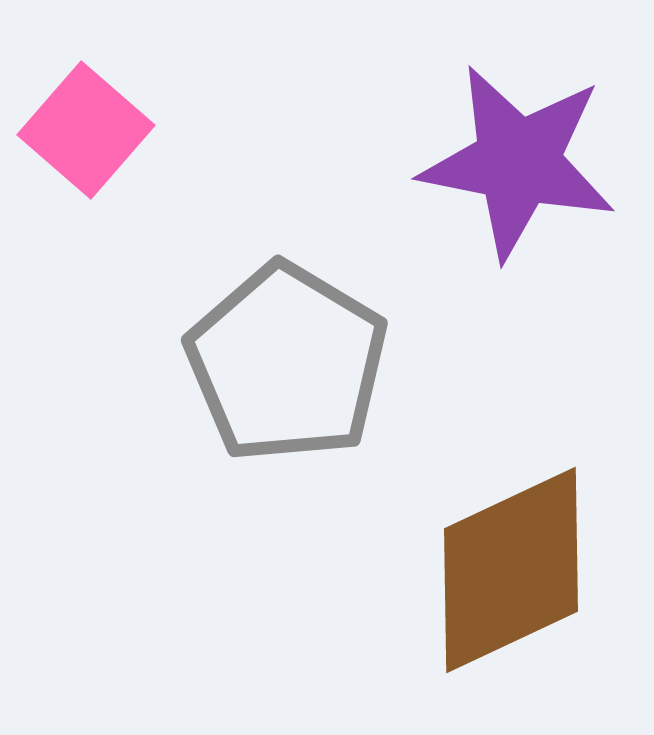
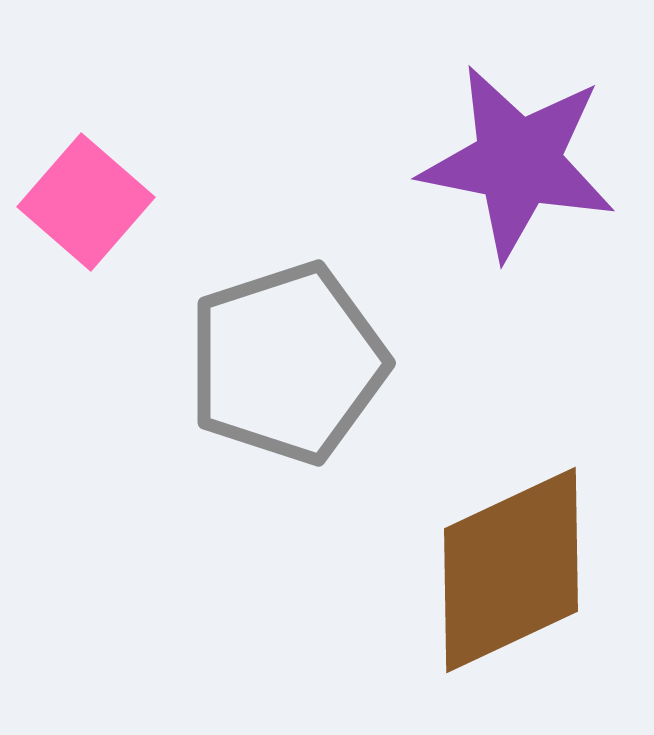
pink square: moved 72 px down
gray pentagon: rotated 23 degrees clockwise
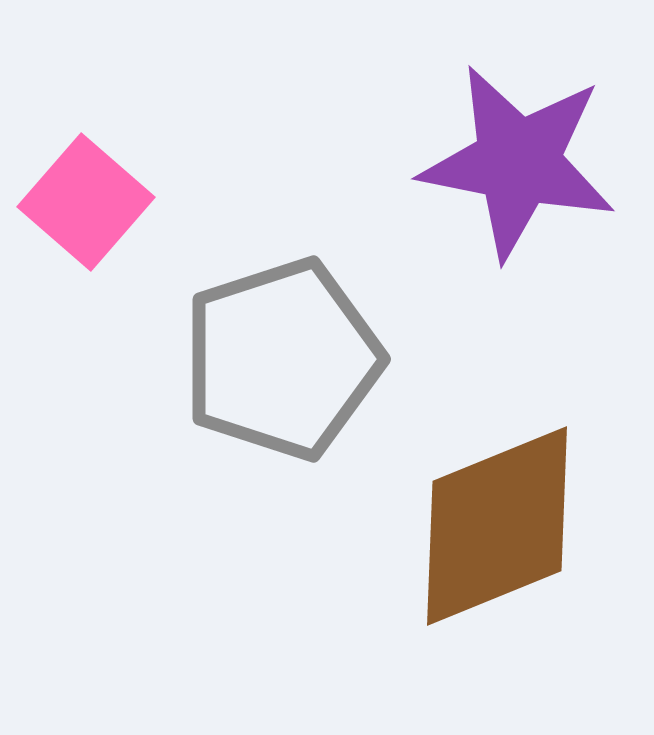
gray pentagon: moved 5 px left, 4 px up
brown diamond: moved 14 px left, 44 px up; rotated 3 degrees clockwise
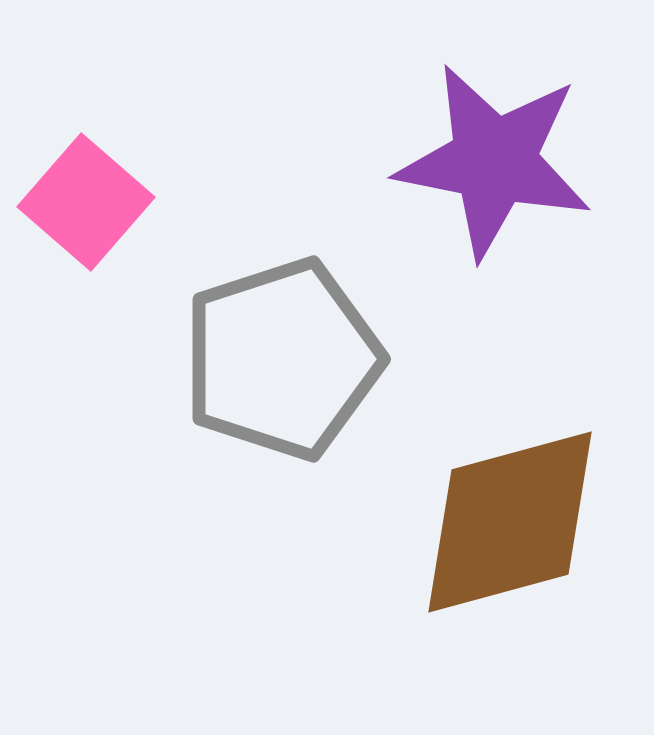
purple star: moved 24 px left, 1 px up
brown diamond: moved 13 px right, 4 px up; rotated 7 degrees clockwise
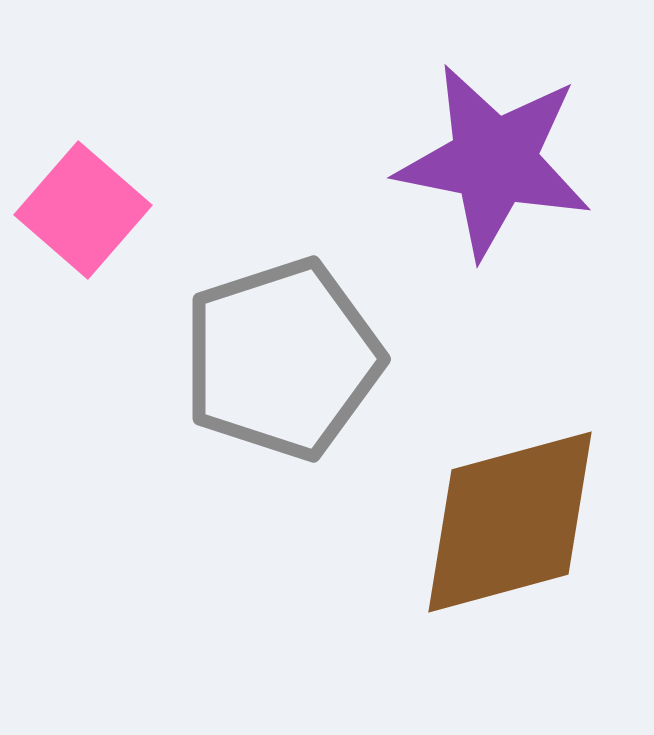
pink square: moved 3 px left, 8 px down
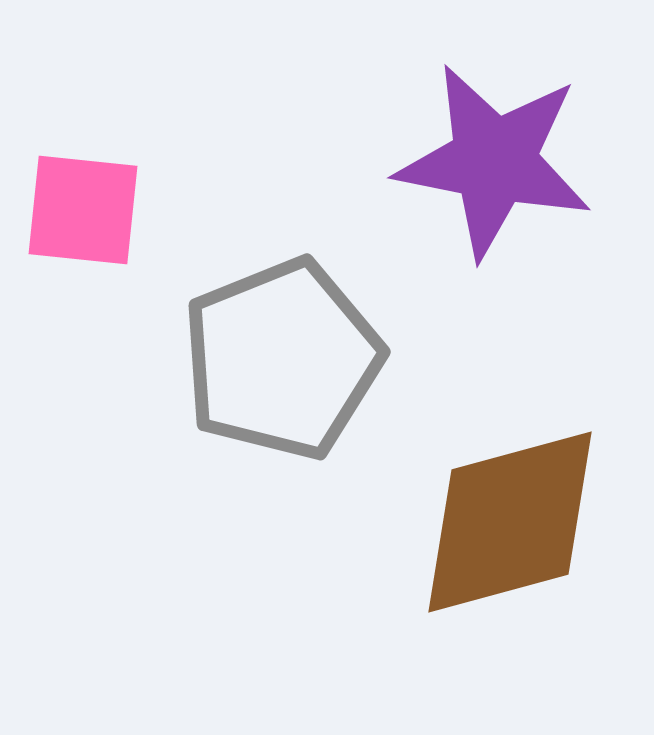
pink square: rotated 35 degrees counterclockwise
gray pentagon: rotated 4 degrees counterclockwise
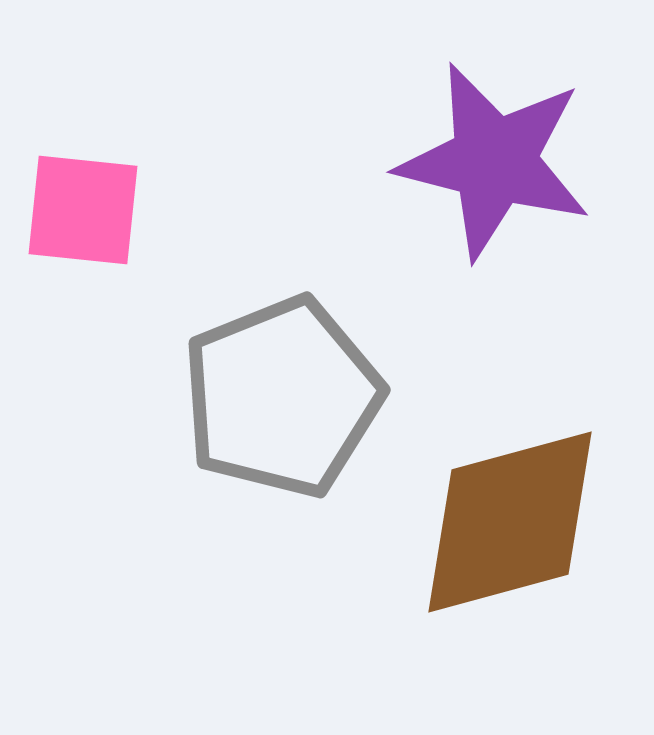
purple star: rotated 3 degrees clockwise
gray pentagon: moved 38 px down
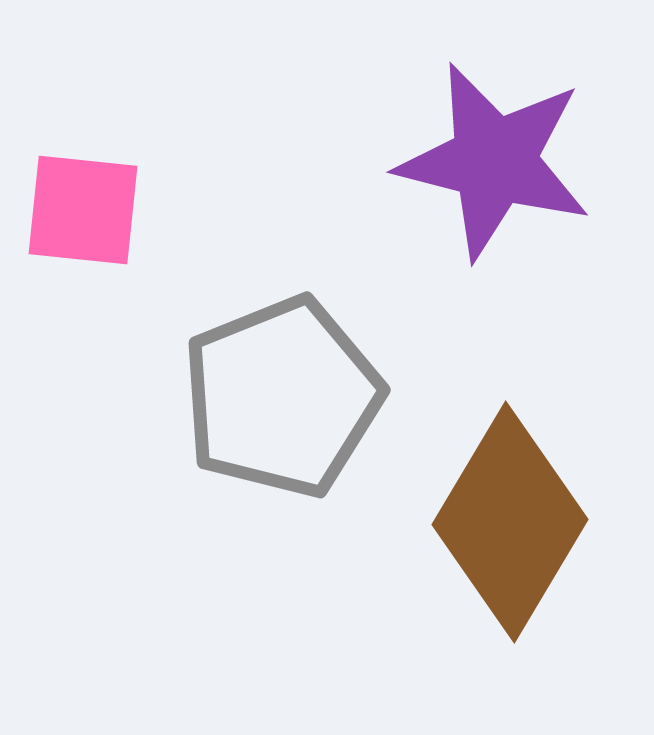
brown diamond: rotated 44 degrees counterclockwise
